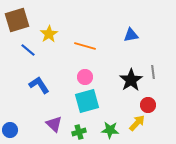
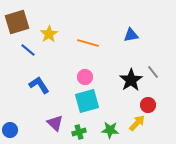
brown square: moved 2 px down
orange line: moved 3 px right, 3 px up
gray line: rotated 32 degrees counterclockwise
purple triangle: moved 1 px right, 1 px up
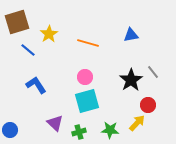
blue L-shape: moved 3 px left
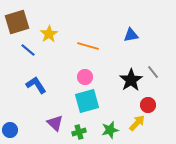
orange line: moved 3 px down
green star: rotated 18 degrees counterclockwise
